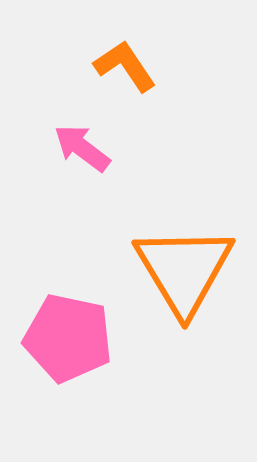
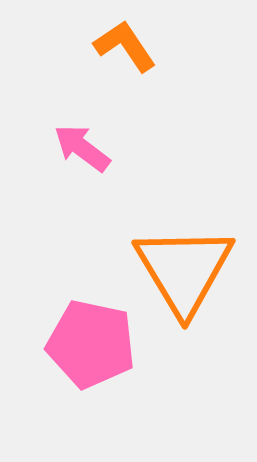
orange L-shape: moved 20 px up
pink pentagon: moved 23 px right, 6 px down
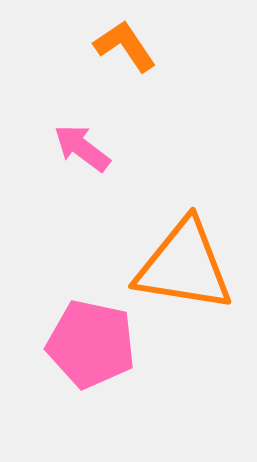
orange triangle: moved 4 px up; rotated 50 degrees counterclockwise
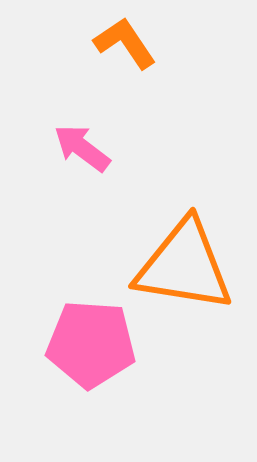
orange L-shape: moved 3 px up
pink pentagon: rotated 8 degrees counterclockwise
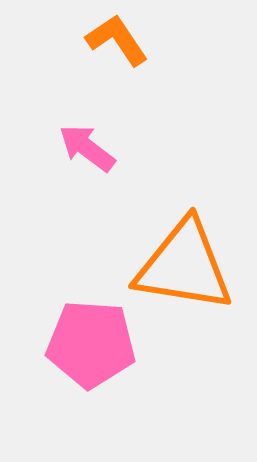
orange L-shape: moved 8 px left, 3 px up
pink arrow: moved 5 px right
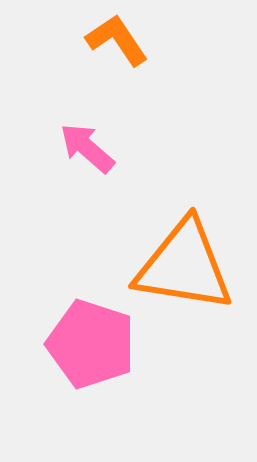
pink arrow: rotated 4 degrees clockwise
pink pentagon: rotated 14 degrees clockwise
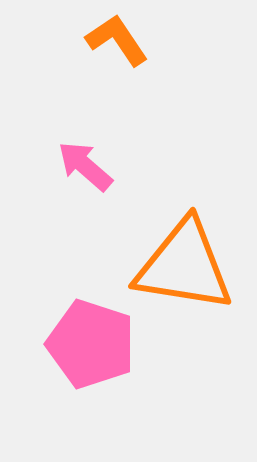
pink arrow: moved 2 px left, 18 px down
